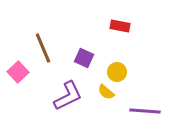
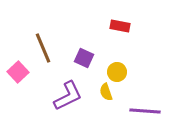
yellow semicircle: rotated 30 degrees clockwise
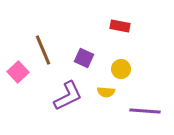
brown line: moved 2 px down
yellow circle: moved 4 px right, 3 px up
yellow semicircle: rotated 66 degrees counterclockwise
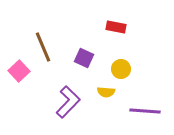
red rectangle: moved 4 px left, 1 px down
brown line: moved 3 px up
pink square: moved 1 px right, 1 px up
purple L-shape: moved 6 px down; rotated 20 degrees counterclockwise
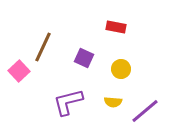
brown line: rotated 48 degrees clockwise
yellow semicircle: moved 7 px right, 10 px down
purple L-shape: rotated 148 degrees counterclockwise
purple line: rotated 44 degrees counterclockwise
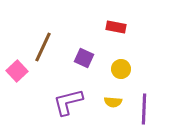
pink square: moved 2 px left
purple line: moved 1 px left, 2 px up; rotated 48 degrees counterclockwise
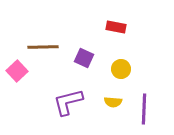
brown line: rotated 64 degrees clockwise
